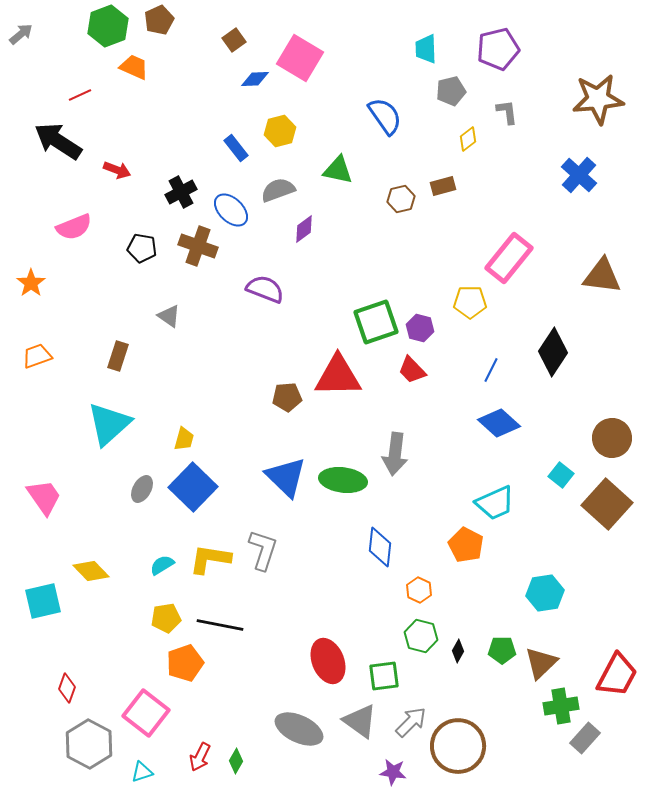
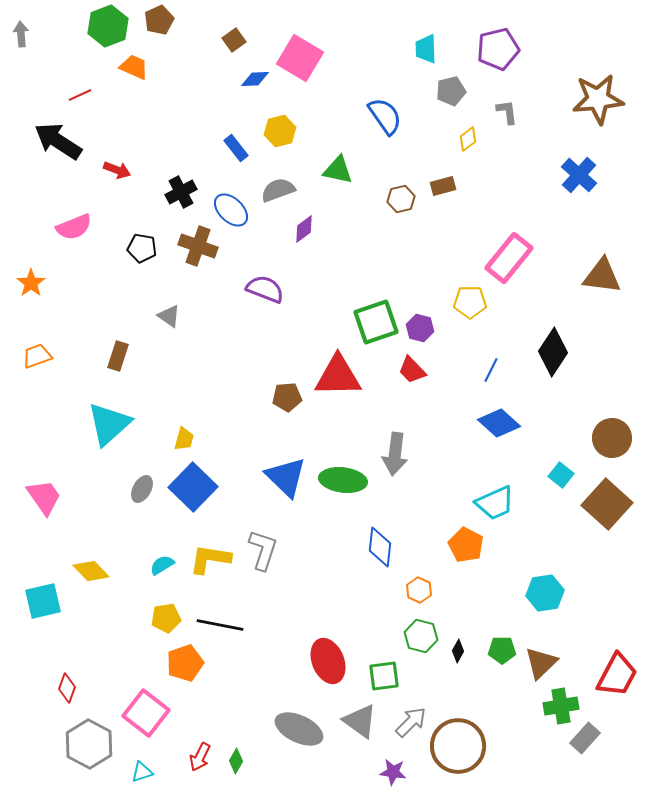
gray arrow at (21, 34): rotated 55 degrees counterclockwise
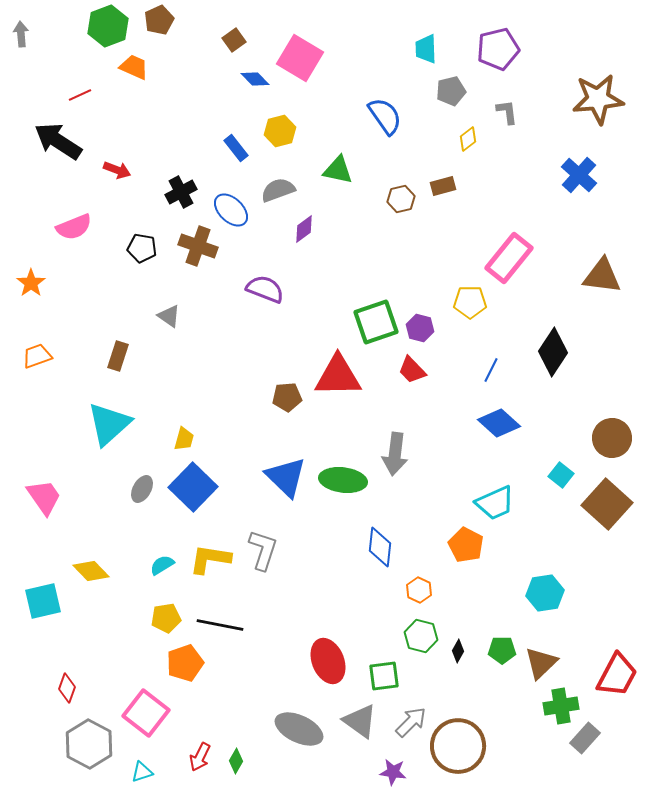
blue diamond at (255, 79): rotated 48 degrees clockwise
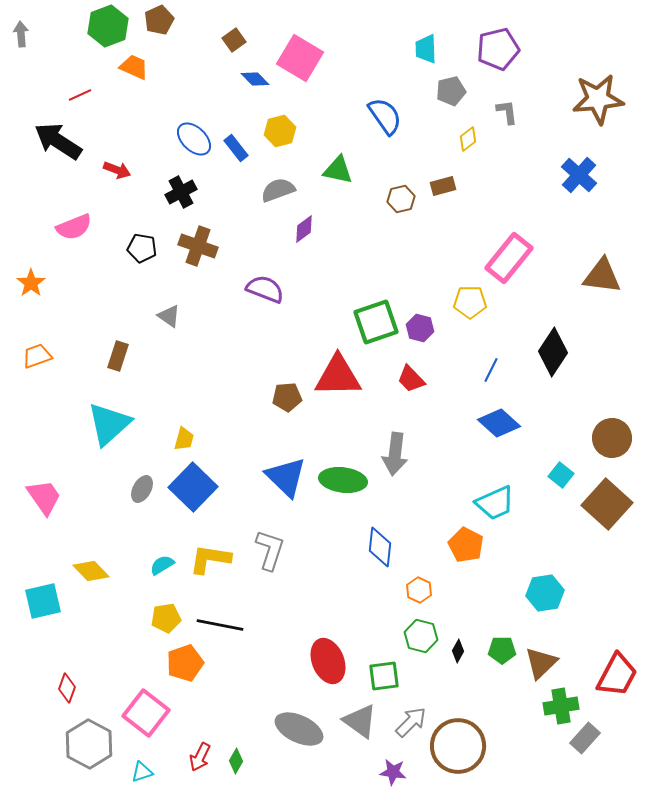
blue ellipse at (231, 210): moved 37 px left, 71 px up
red trapezoid at (412, 370): moved 1 px left, 9 px down
gray L-shape at (263, 550): moved 7 px right
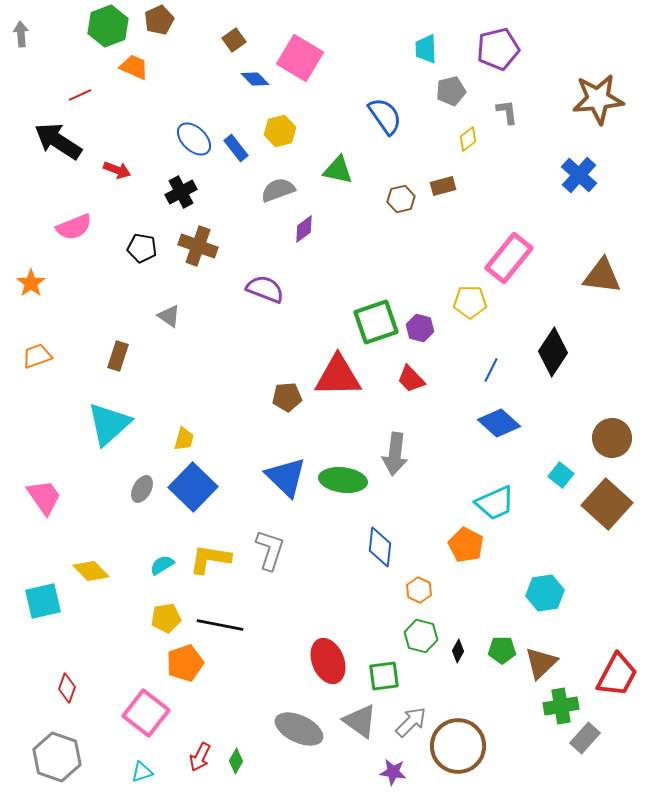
gray hexagon at (89, 744): moved 32 px left, 13 px down; rotated 9 degrees counterclockwise
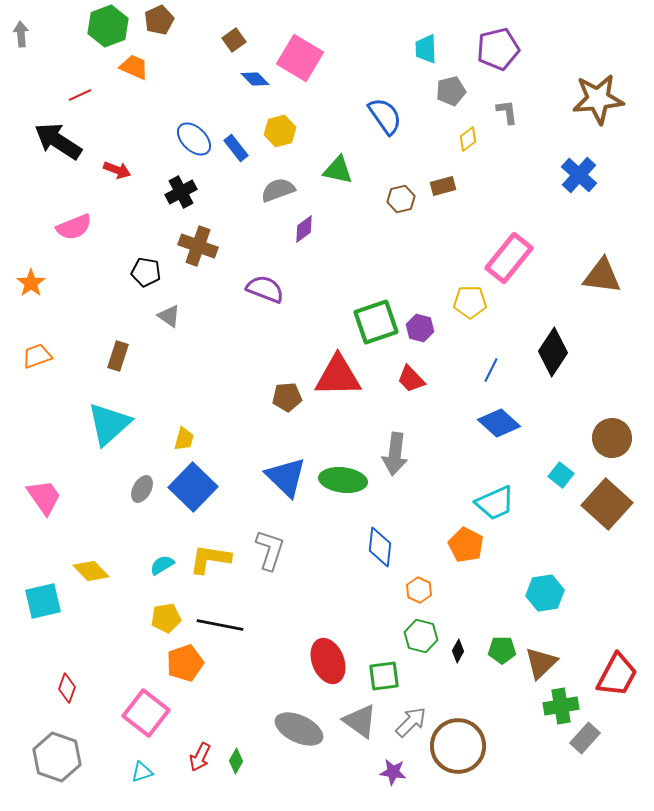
black pentagon at (142, 248): moved 4 px right, 24 px down
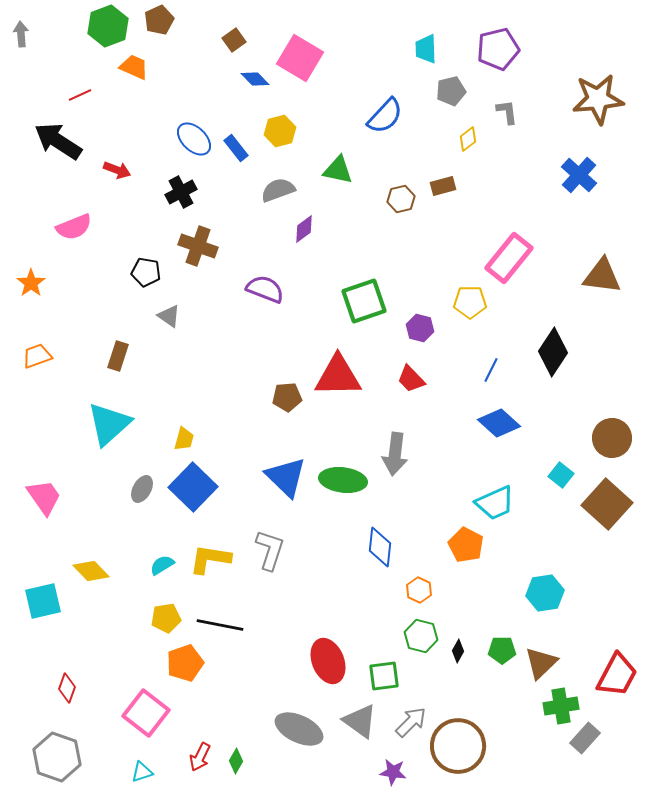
blue semicircle at (385, 116): rotated 78 degrees clockwise
green square at (376, 322): moved 12 px left, 21 px up
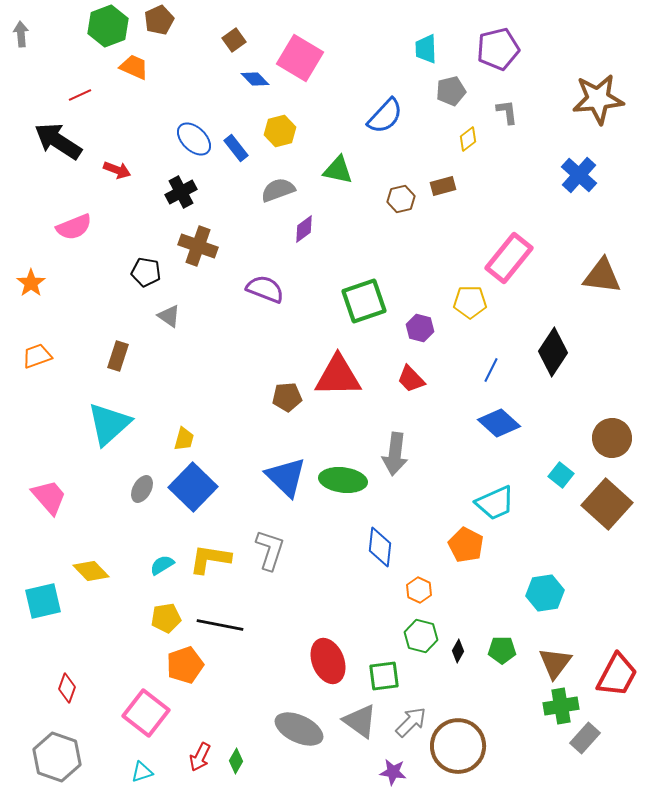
pink trapezoid at (44, 497): moved 5 px right; rotated 6 degrees counterclockwise
orange pentagon at (185, 663): moved 2 px down
brown triangle at (541, 663): moved 14 px right; rotated 9 degrees counterclockwise
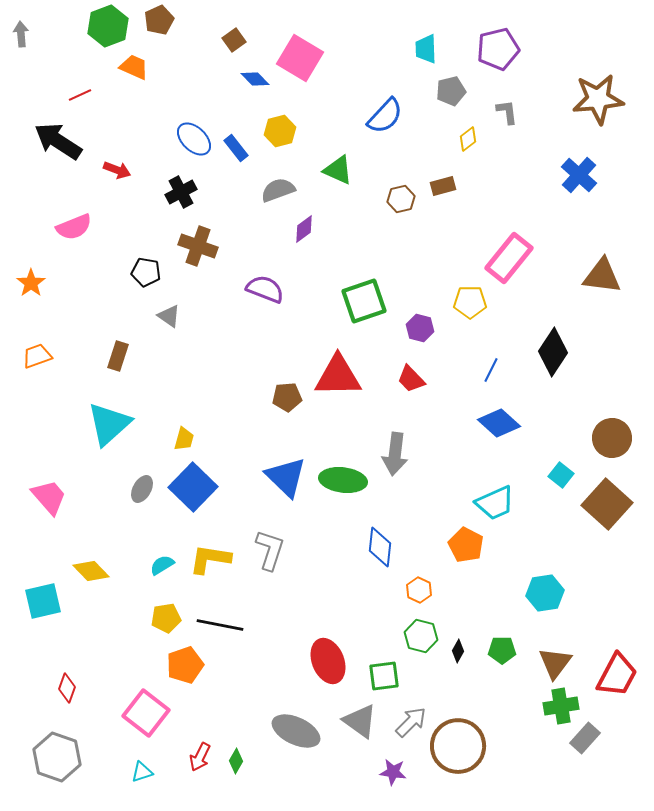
green triangle at (338, 170): rotated 12 degrees clockwise
gray ellipse at (299, 729): moved 3 px left, 2 px down
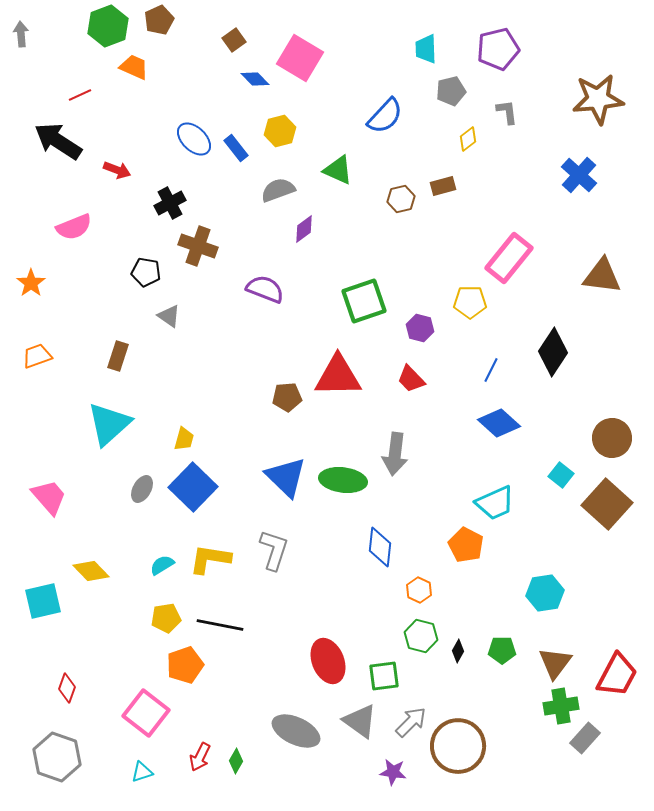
black cross at (181, 192): moved 11 px left, 11 px down
gray L-shape at (270, 550): moved 4 px right
